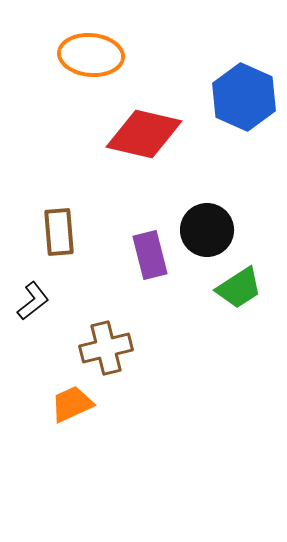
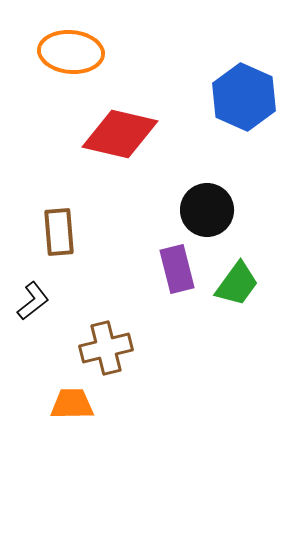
orange ellipse: moved 20 px left, 3 px up
red diamond: moved 24 px left
black circle: moved 20 px up
purple rectangle: moved 27 px right, 14 px down
green trapezoid: moved 2 px left, 4 px up; rotated 21 degrees counterclockwise
orange trapezoid: rotated 24 degrees clockwise
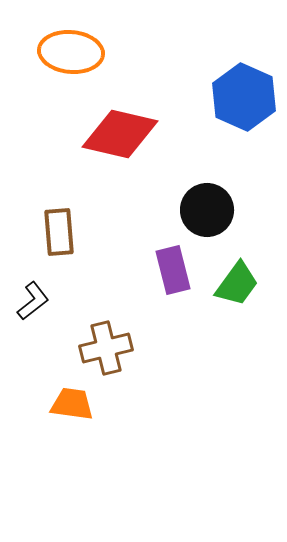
purple rectangle: moved 4 px left, 1 px down
orange trapezoid: rotated 9 degrees clockwise
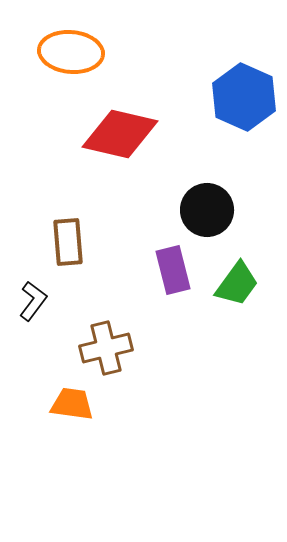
brown rectangle: moved 9 px right, 10 px down
black L-shape: rotated 15 degrees counterclockwise
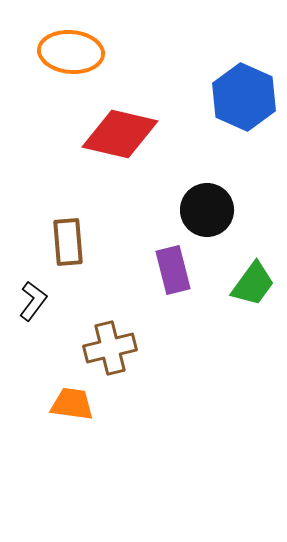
green trapezoid: moved 16 px right
brown cross: moved 4 px right
